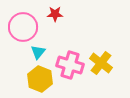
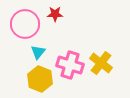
pink circle: moved 2 px right, 3 px up
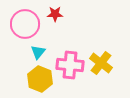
pink cross: rotated 12 degrees counterclockwise
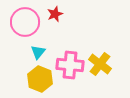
red star: rotated 21 degrees counterclockwise
pink circle: moved 2 px up
yellow cross: moved 1 px left, 1 px down
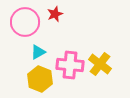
cyan triangle: rotated 21 degrees clockwise
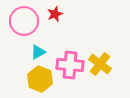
pink circle: moved 1 px left, 1 px up
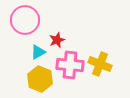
red star: moved 2 px right, 26 px down
pink circle: moved 1 px right, 1 px up
yellow cross: rotated 15 degrees counterclockwise
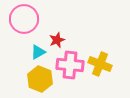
pink circle: moved 1 px left, 1 px up
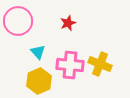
pink circle: moved 6 px left, 2 px down
red star: moved 11 px right, 17 px up
cyan triangle: rotated 42 degrees counterclockwise
yellow hexagon: moved 1 px left, 2 px down; rotated 15 degrees clockwise
